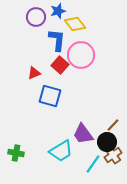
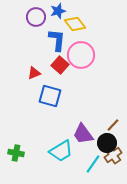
black circle: moved 1 px down
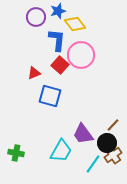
cyan trapezoid: rotated 30 degrees counterclockwise
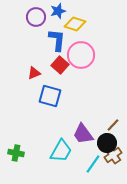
yellow diamond: rotated 35 degrees counterclockwise
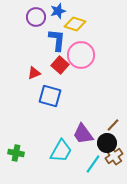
brown cross: moved 1 px right, 1 px down
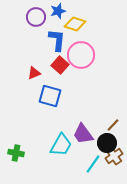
cyan trapezoid: moved 6 px up
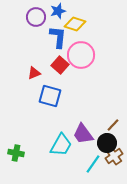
blue L-shape: moved 1 px right, 3 px up
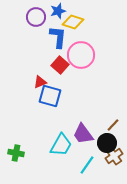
yellow diamond: moved 2 px left, 2 px up
red triangle: moved 6 px right, 9 px down
cyan line: moved 6 px left, 1 px down
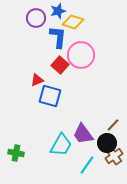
purple circle: moved 1 px down
red triangle: moved 3 px left, 2 px up
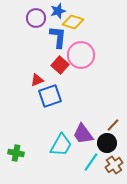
blue square: rotated 35 degrees counterclockwise
brown cross: moved 9 px down
cyan line: moved 4 px right, 3 px up
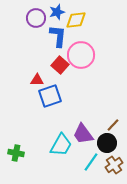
blue star: moved 1 px left, 1 px down
yellow diamond: moved 3 px right, 2 px up; rotated 25 degrees counterclockwise
blue L-shape: moved 1 px up
red triangle: rotated 24 degrees clockwise
